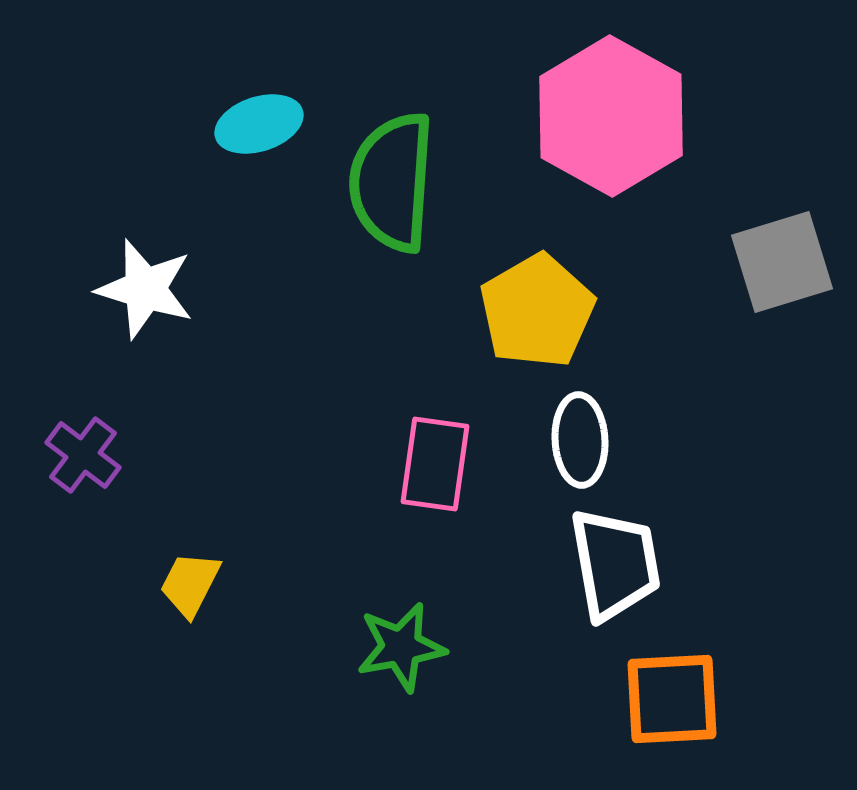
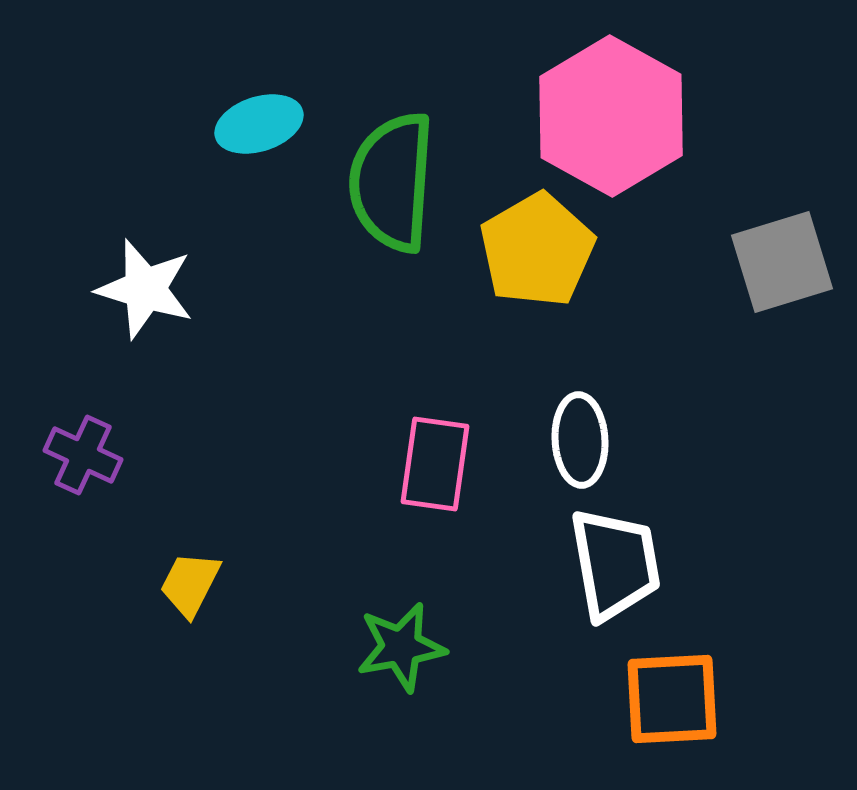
yellow pentagon: moved 61 px up
purple cross: rotated 12 degrees counterclockwise
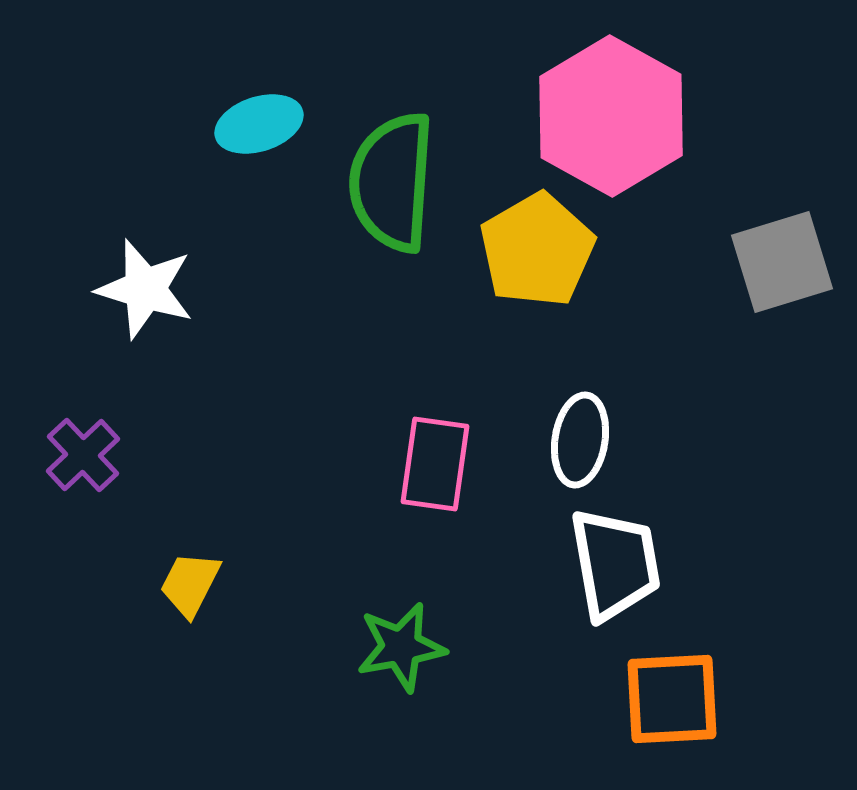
white ellipse: rotated 12 degrees clockwise
purple cross: rotated 22 degrees clockwise
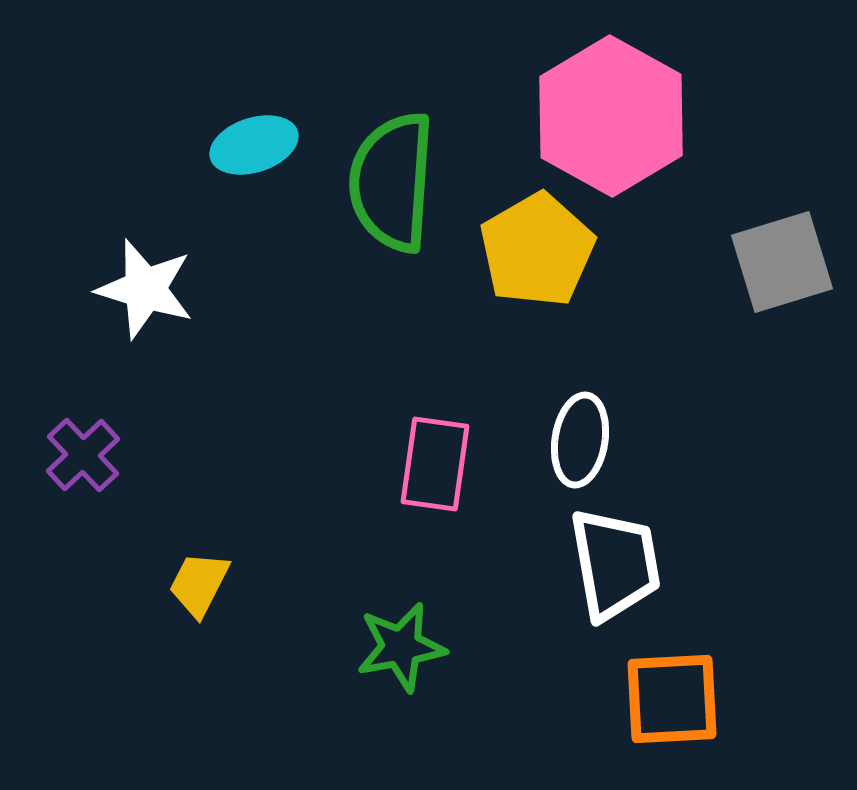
cyan ellipse: moved 5 px left, 21 px down
yellow trapezoid: moved 9 px right
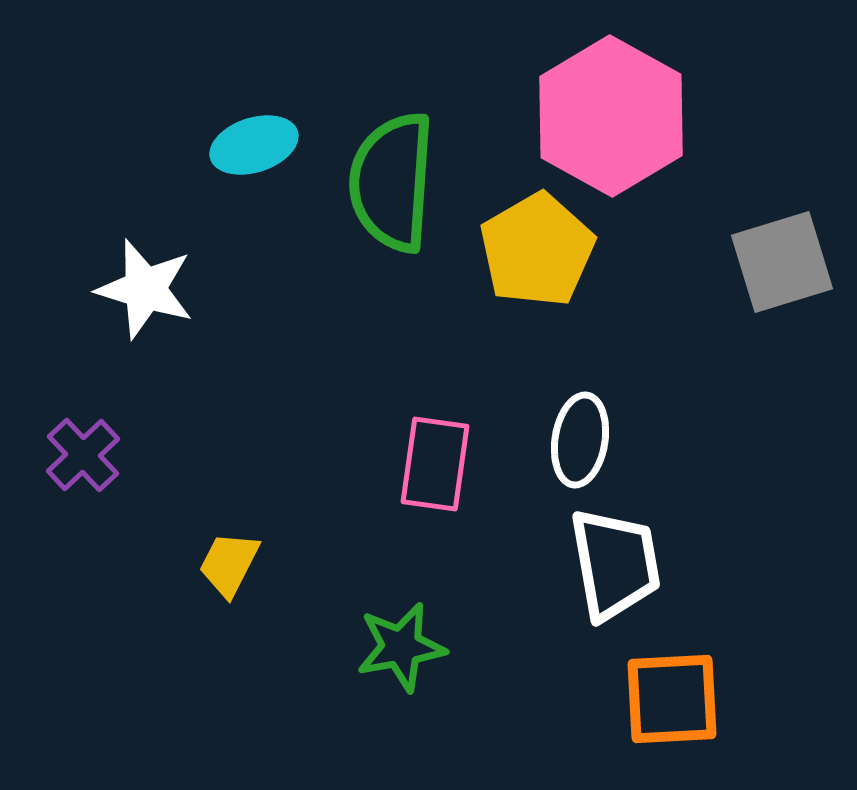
yellow trapezoid: moved 30 px right, 20 px up
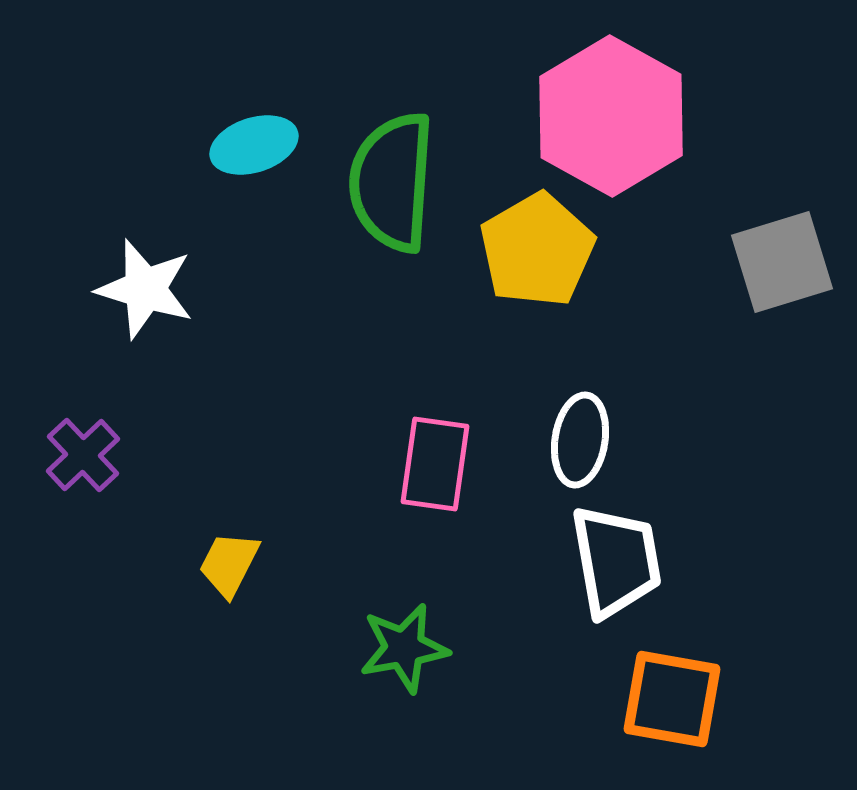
white trapezoid: moved 1 px right, 3 px up
green star: moved 3 px right, 1 px down
orange square: rotated 13 degrees clockwise
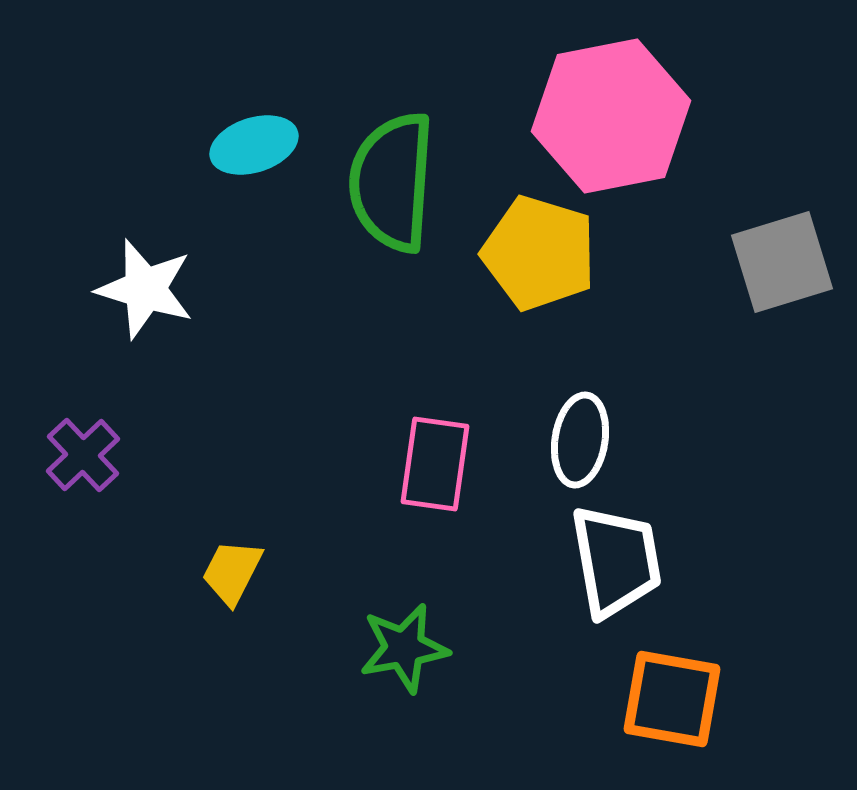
pink hexagon: rotated 20 degrees clockwise
yellow pentagon: moved 2 px right, 3 px down; rotated 25 degrees counterclockwise
yellow trapezoid: moved 3 px right, 8 px down
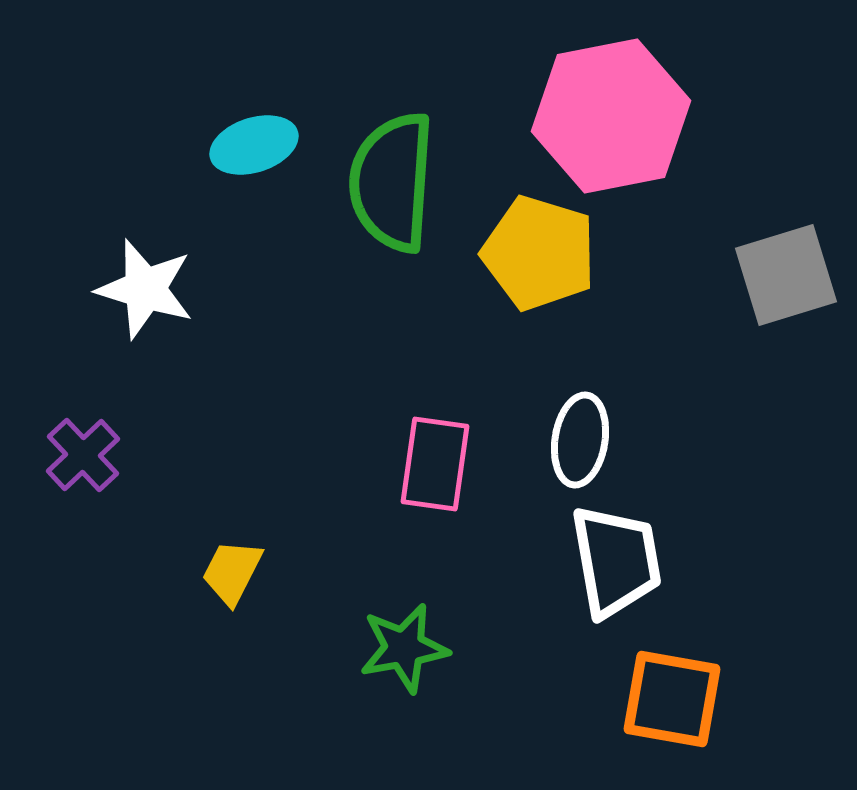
gray square: moved 4 px right, 13 px down
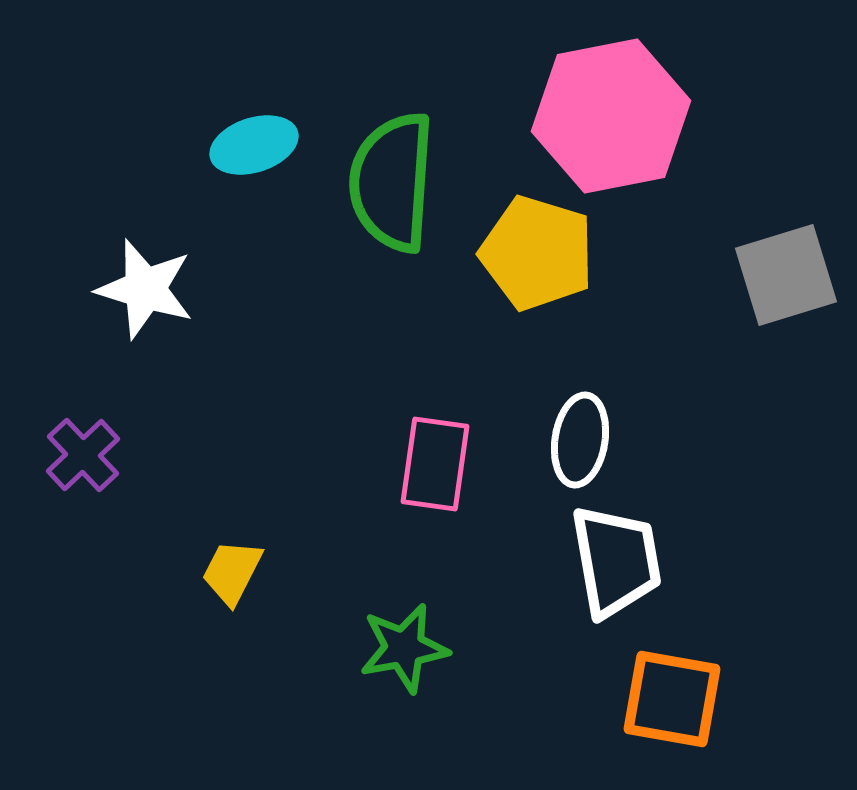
yellow pentagon: moved 2 px left
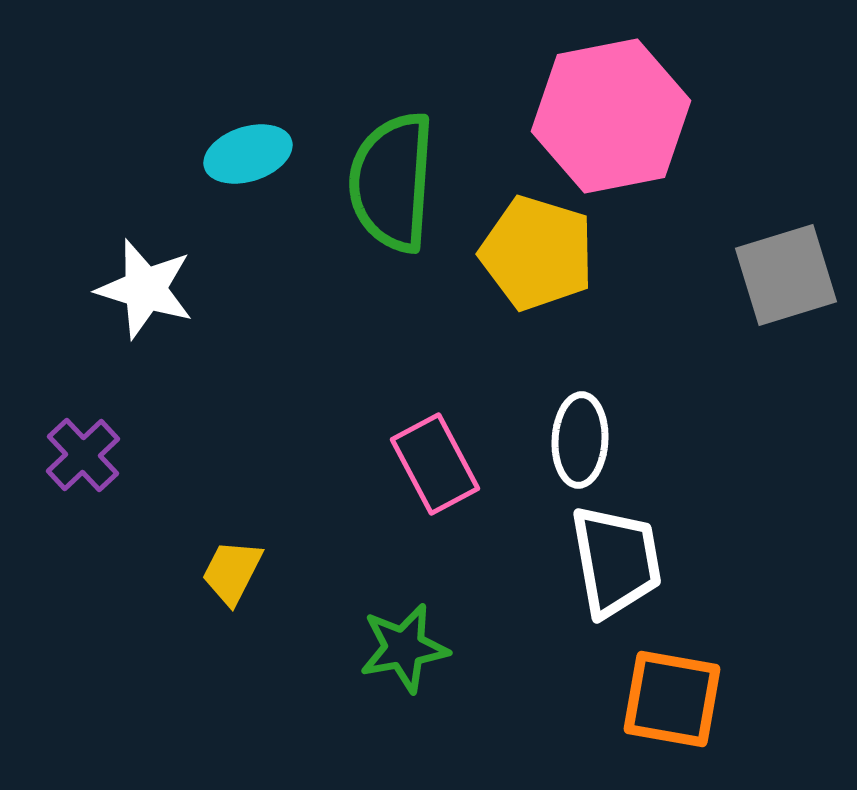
cyan ellipse: moved 6 px left, 9 px down
white ellipse: rotated 6 degrees counterclockwise
pink rectangle: rotated 36 degrees counterclockwise
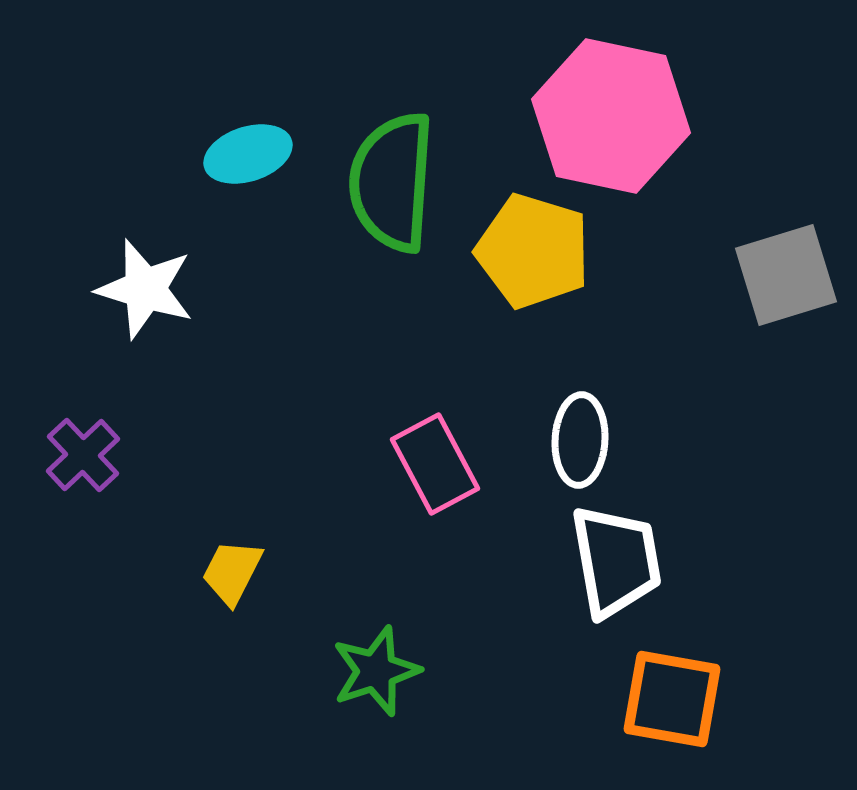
pink hexagon: rotated 23 degrees clockwise
yellow pentagon: moved 4 px left, 2 px up
green star: moved 28 px left, 23 px down; rotated 8 degrees counterclockwise
